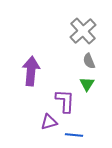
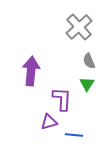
gray cross: moved 4 px left, 4 px up
purple L-shape: moved 3 px left, 2 px up
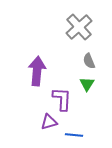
purple arrow: moved 6 px right
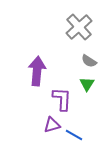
gray semicircle: rotated 35 degrees counterclockwise
purple triangle: moved 3 px right, 3 px down
blue line: rotated 24 degrees clockwise
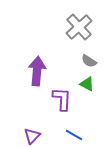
green triangle: rotated 35 degrees counterclockwise
purple triangle: moved 20 px left, 11 px down; rotated 30 degrees counterclockwise
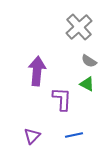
blue line: rotated 42 degrees counterclockwise
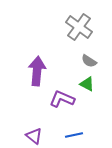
gray cross: rotated 12 degrees counterclockwise
purple L-shape: rotated 70 degrees counterclockwise
purple triangle: moved 2 px right; rotated 36 degrees counterclockwise
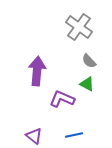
gray semicircle: rotated 14 degrees clockwise
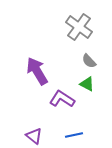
purple arrow: rotated 36 degrees counterclockwise
purple L-shape: rotated 10 degrees clockwise
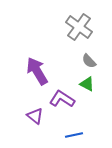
purple triangle: moved 1 px right, 20 px up
